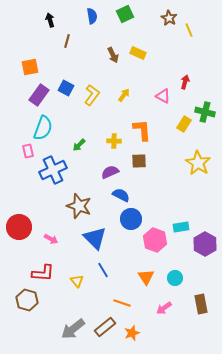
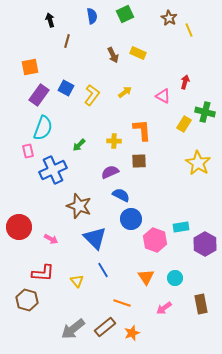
yellow arrow at (124, 95): moved 1 px right, 3 px up; rotated 16 degrees clockwise
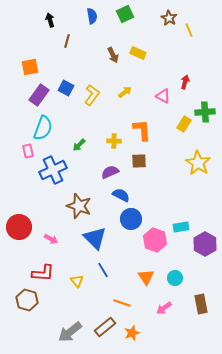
green cross at (205, 112): rotated 18 degrees counterclockwise
gray arrow at (73, 329): moved 3 px left, 3 px down
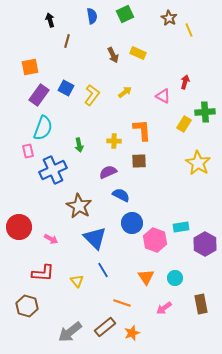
green arrow at (79, 145): rotated 56 degrees counterclockwise
purple semicircle at (110, 172): moved 2 px left
brown star at (79, 206): rotated 10 degrees clockwise
blue circle at (131, 219): moved 1 px right, 4 px down
brown hexagon at (27, 300): moved 6 px down
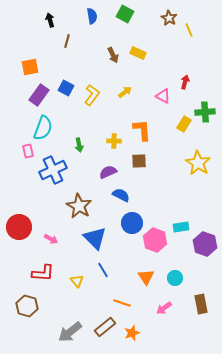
green square at (125, 14): rotated 36 degrees counterclockwise
purple hexagon at (205, 244): rotated 10 degrees counterclockwise
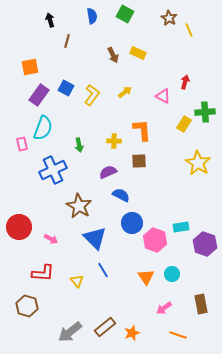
pink rectangle at (28, 151): moved 6 px left, 7 px up
cyan circle at (175, 278): moved 3 px left, 4 px up
orange line at (122, 303): moved 56 px right, 32 px down
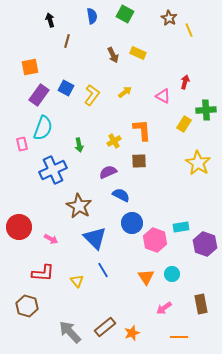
green cross at (205, 112): moved 1 px right, 2 px up
yellow cross at (114, 141): rotated 32 degrees counterclockwise
gray arrow at (70, 332): rotated 85 degrees clockwise
orange line at (178, 335): moved 1 px right, 2 px down; rotated 18 degrees counterclockwise
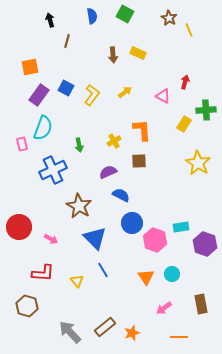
brown arrow at (113, 55): rotated 21 degrees clockwise
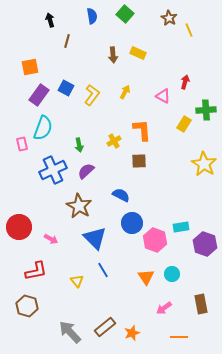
green square at (125, 14): rotated 12 degrees clockwise
yellow arrow at (125, 92): rotated 24 degrees counterclockwise
yellow star at (198, 163): moved 6 px right, 1 px down
purple semicircle at (108, 172): moved 22 px left, 1 px up; rotated 18 degrees counterclockwise
red L-shape at (43, 273): moved 7 px left, 2 px up; rotated 15 degrees counterclockwise
